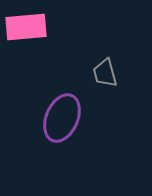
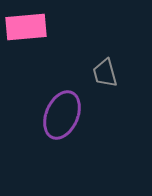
purple ellipse: moved 3 px up
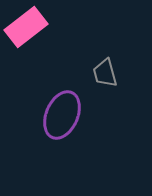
pink rectangle: rotated 33 degrees counterclockwise
